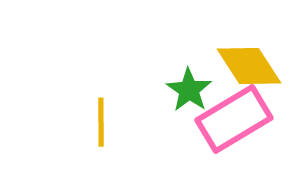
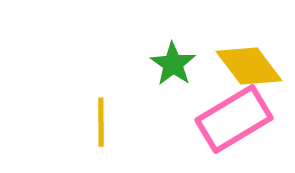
yellow diamond: rotated 4 degrees counterclockwise
green star: moved 16 px left, 26 px up
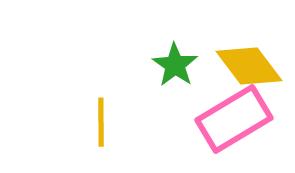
green star: moved 2 px right, 1 px down
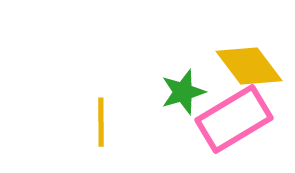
green star: moved 8 px right, 27 px down; rotated 21 degrees clockwise
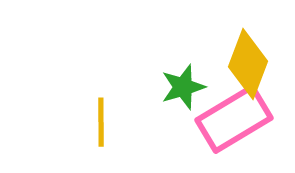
yellow diamond: moved 1 px left, 2 px up; rotated 58 degrees clockwise
green star: moved 5 px up
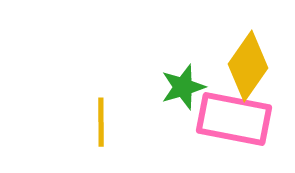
yellow diamond: moved 2 px down; rotated 14 degrees clockwise
pink rectangle: rotated 42 degrees clockwise
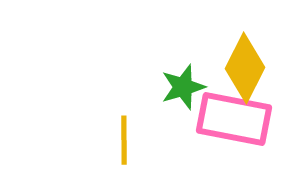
yellow diamond: moved 3 px left, 2 px down; rotated 8 degrees counterclockwise
yellow line: moved 23 px right, 18 px down
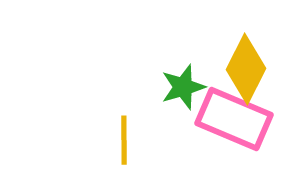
yellow diamond: moved 1 px right, 1 px down
pink rectangle: rotated 12 degrees clockwise
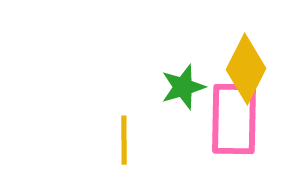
pink rectangle: rotated 68 degrees clockwise
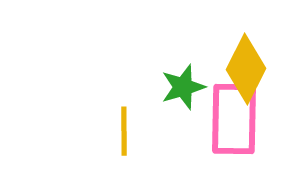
yellow line: moved 9 px up
